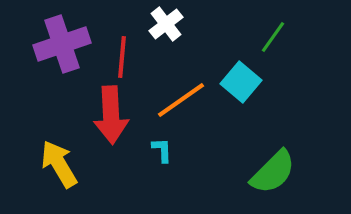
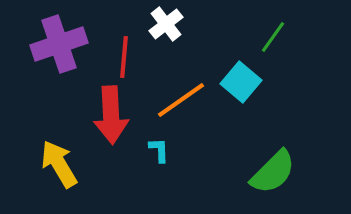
purple cross: moved 3 px left
red line: moved 2 px right
cyan L-shape: moved 3 px left
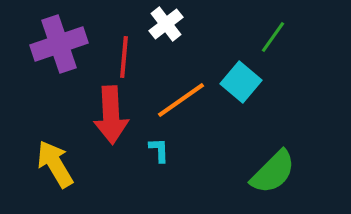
yellow arrow: moved 4 px left
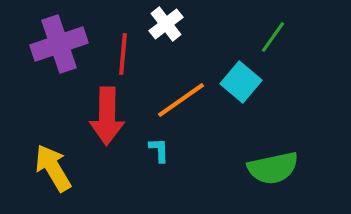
red line: moved 1 px left, 3 px up
red arrow: moved 4 px left, 1 px down; rotated 4 degrees clockwise
yellow arrow: moved 2 px left, 4 px down
green semicircle: moved 4 px up; rotated 33 degrees clockwise
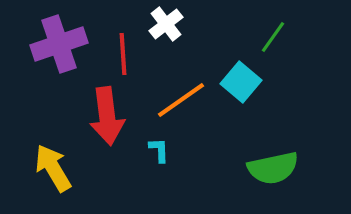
red line: rotated 9 degrees counterclockwise
red arrow: rotated 8 degrees counterclockwise
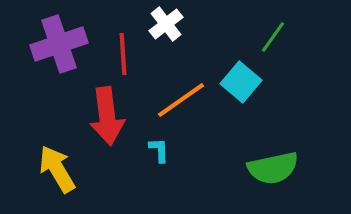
yellow arrow: moved 4 px right, 1 px down
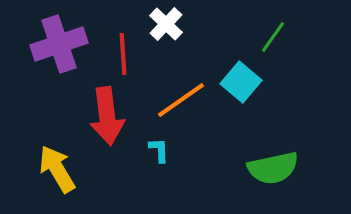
white cross: rotated 8 degrees counterclockwise
